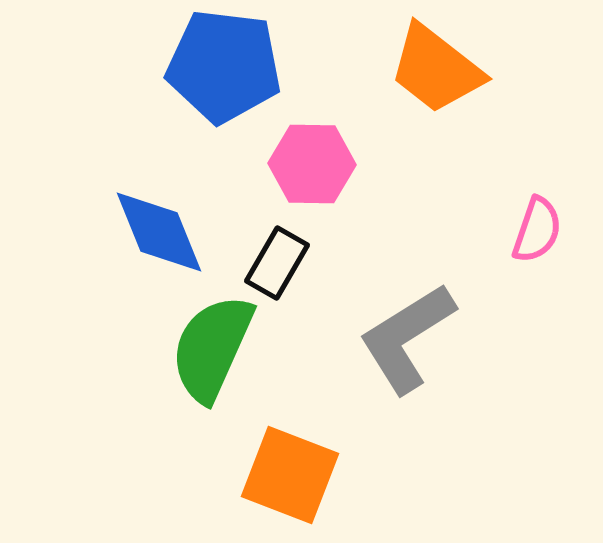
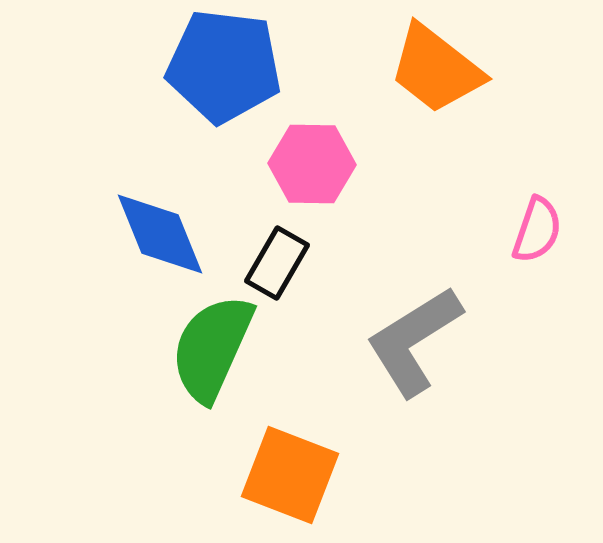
blue diamond: moved 1 px right, 2 px down
gray L-shape: moved 7 px right, 3 px down
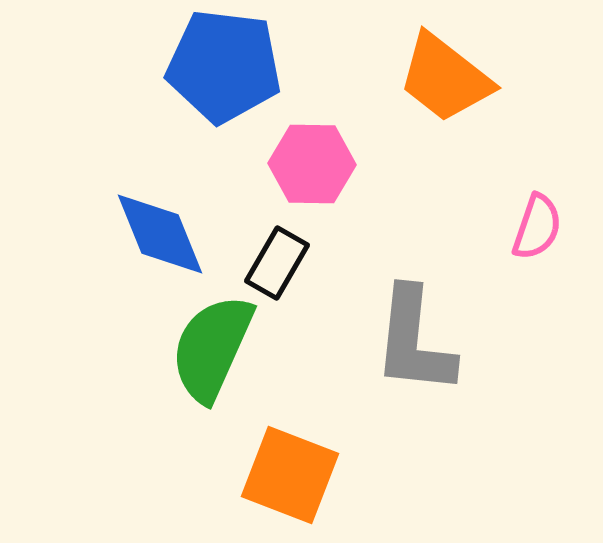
orange trapezoid: moved 9 px right, 9 px down
pink semicircle: moved 3 px up
gray L-shape: rotated 52 degrees counterclockwise
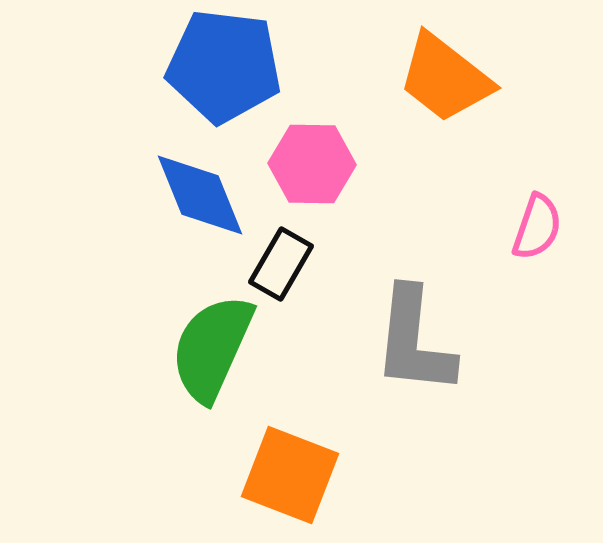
blue diamond: moved 40 px right, 39 px up
black rectangle: moved 4 px right, 1 px down
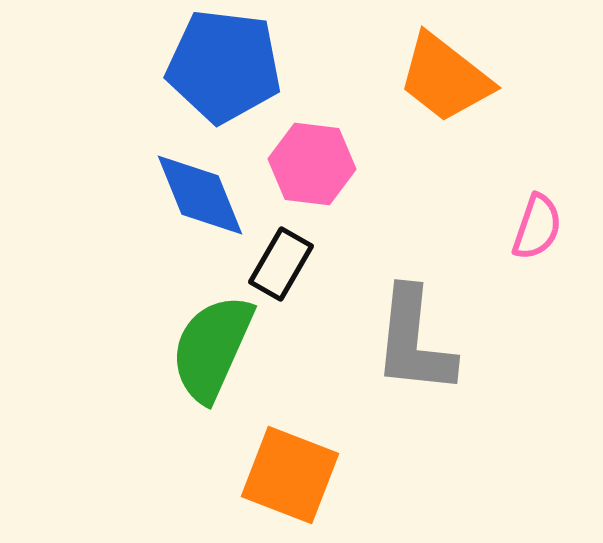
pink hexagon: rotated 6 degrees clockwise
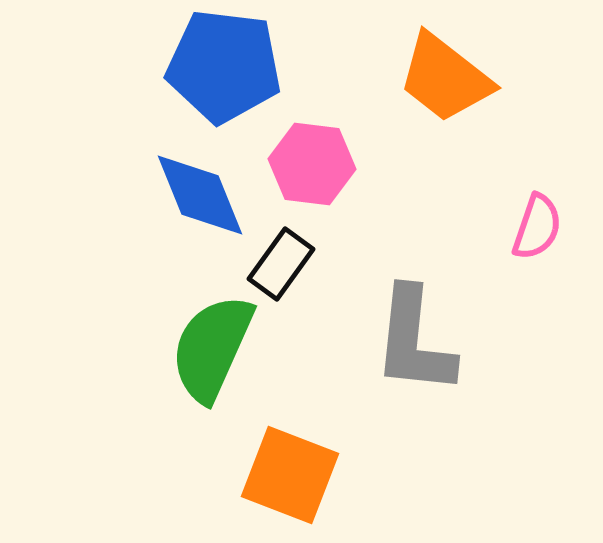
black rectangle: rotated 6 degrees clockwise
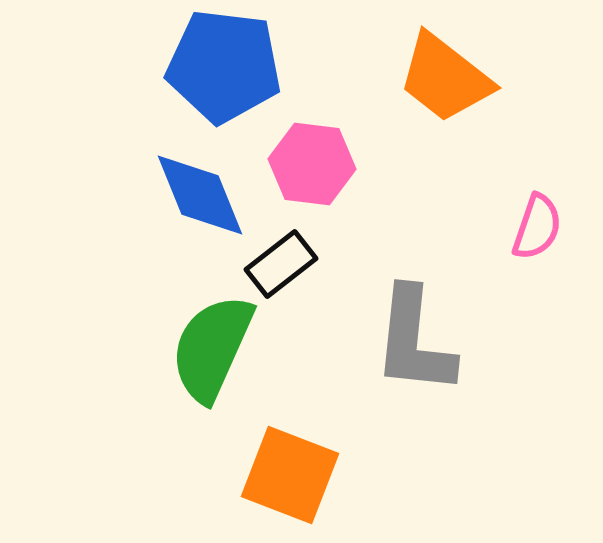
black rectangle: rotated 16 degrees clockwise
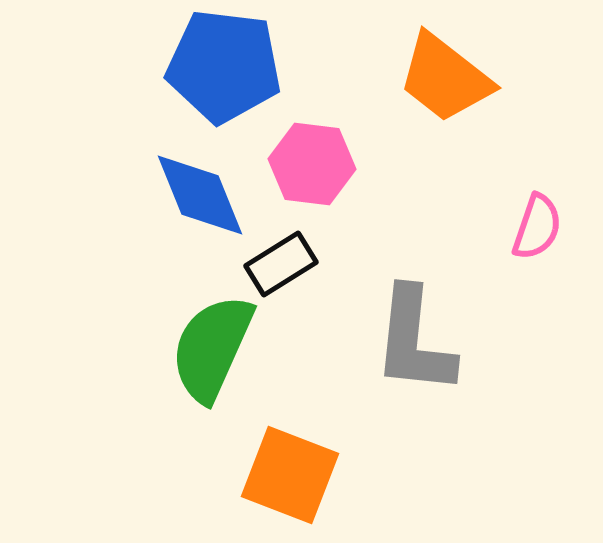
black rectangle: rotated 6 degrees clockwise
